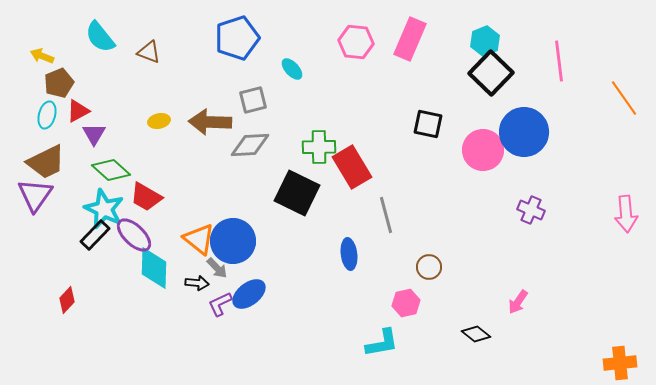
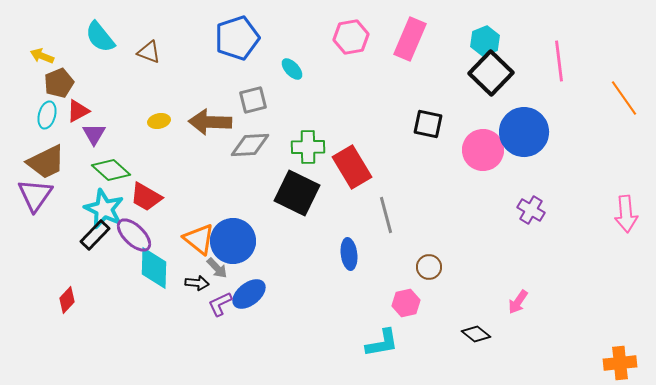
pink hexagon at (356, 42): moved 5 px left, 5 px up; rotated 16 degrees counterclockwise
green cross at (319, 147): moved 11 px left
purple cross at (531, 210): rotated 8 degrees clockwise
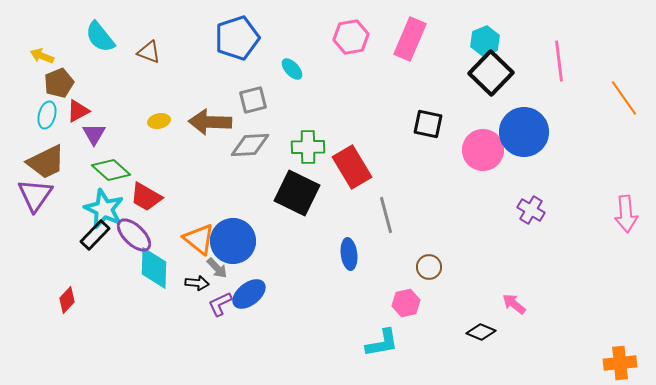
pink arrow at (518, 302): moved 4 px left, 2 px down; rotated 95 degrees clockwise
black diamond at (476, 334): moved 5 px right, 2 px up; rotated 16 degrees counterclockwise
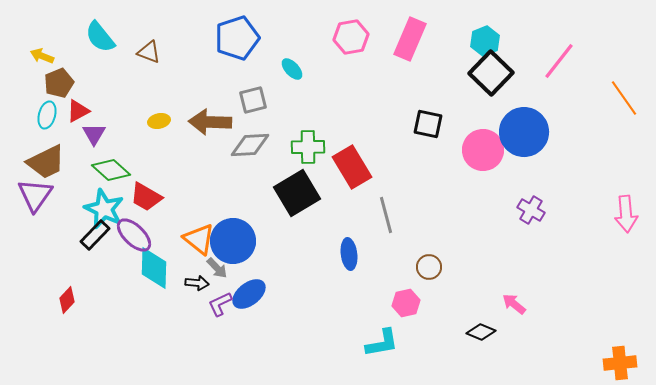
pink line at (559, 61): rotated 45 degrees clockwise
black square at (297, 193): rotated 33 degrees clockwise
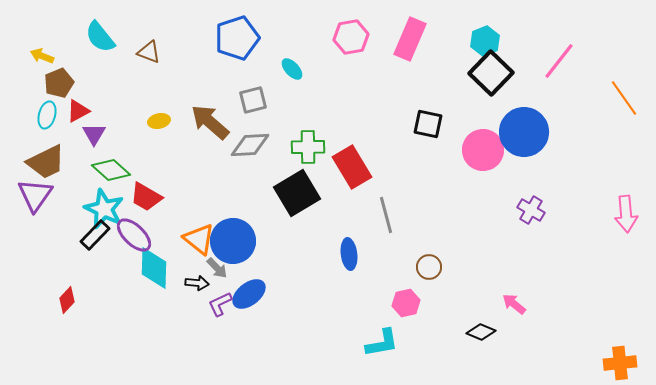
brown arrow at (210, 122): rotated 39 degrees clockwise
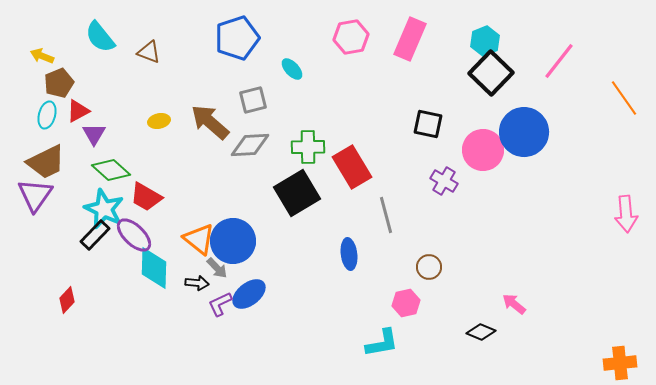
purple cross at (531, 210): moved 87 px left, 29 px up
